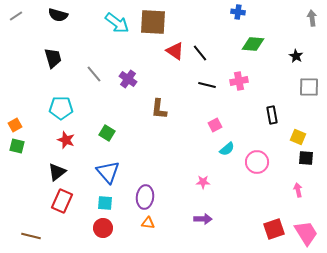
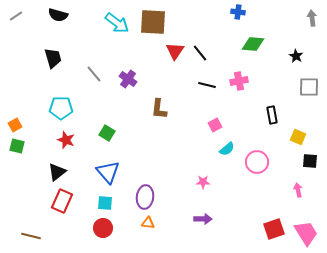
red triangle at (175, 51): rotated 30 degrees clockwise
black square at (306, 158): moved 4 px right, 3 px down
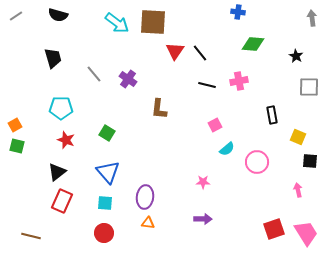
red circle at (103, 228): moved 1 px right, 5 px down
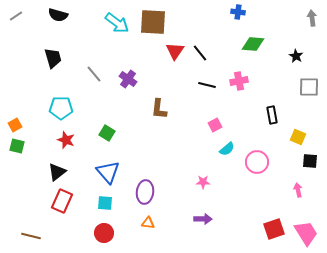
purple ellipse at (145, 197): moved 5 px up
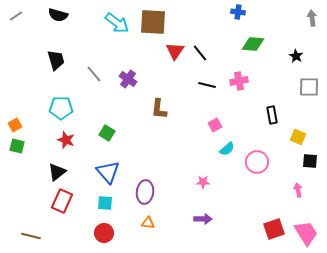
black trapezoid at (53, 58): moved 3 px right, 2 px down
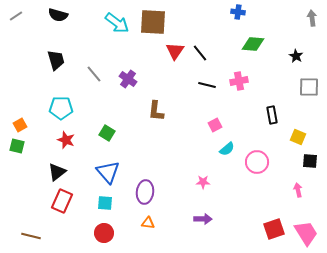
brown L-shape at (159, 109): moved 3 px left, 2 px down
orange square at (15, 125): moved 5 px right
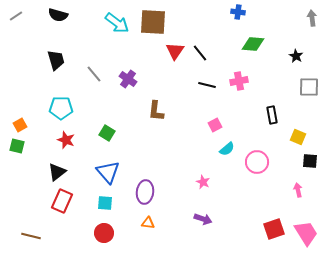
pink star at (203, 182): rotated 24 degrees clockwise
purple arrow at (203, 219): rotated 18 degrees clockwise
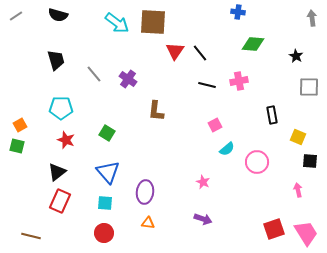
red rectangle at (62, 201): moved 2 px left
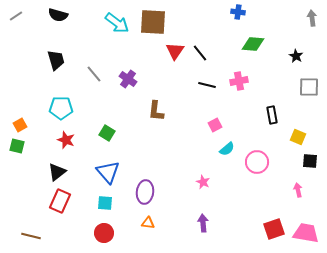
purple arrow at (203, 219): moved 4 px down; rotated 114 degrees counterclockwise
pink trapezoid at (306, 233): rotated 48 degrees counterclockwise
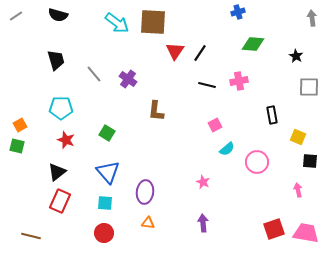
blue cross at (238, 12): rotated 24 degrees counterclockwise
black line at (200, 53): rotated 72 degrees clockwise
